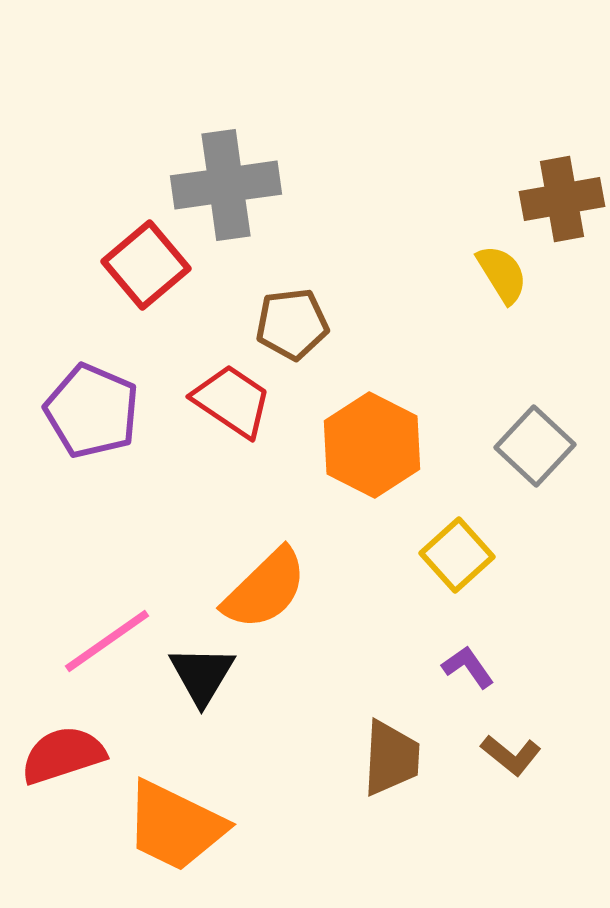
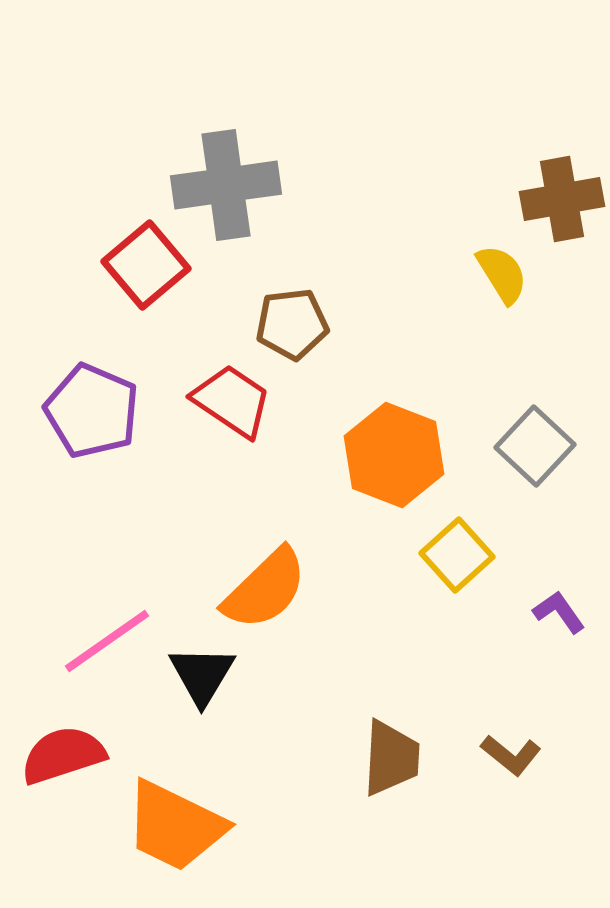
orange hexagon: moved 22 px right, 10 px down; rotated 6 degrees counterclockwise
purple L-shape: moved 91 px right, 55 px up
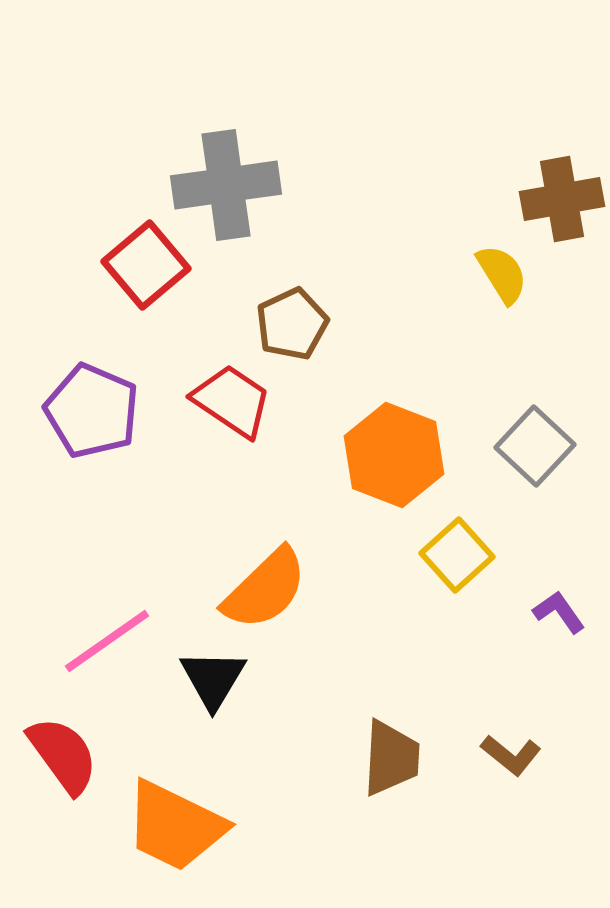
brown pentagon: rotated 18 degrees counterclockwise
black triangle: moved 11 px right, 4 px down
red semicircle: rotated 72 degrees clockwise
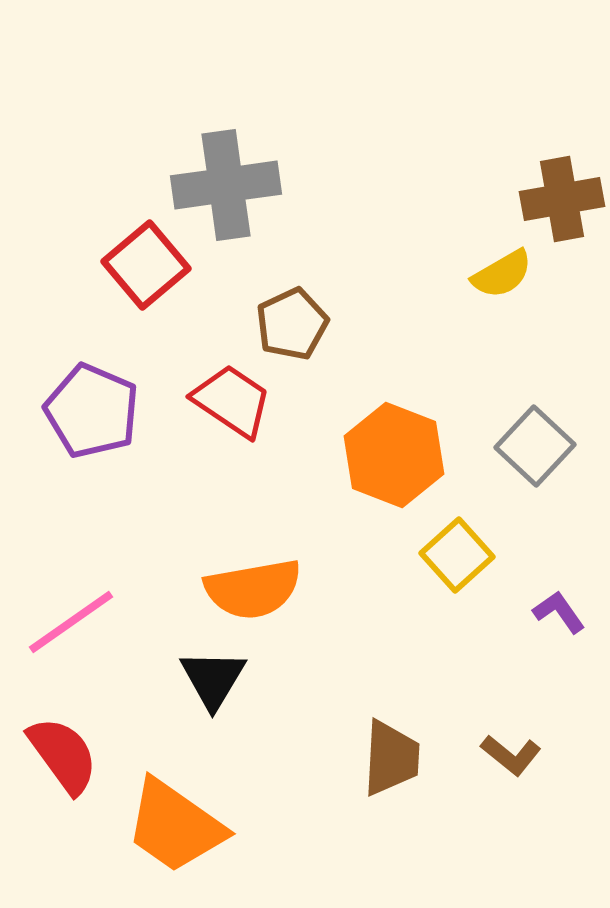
yellow semicircle: rotated 92 degrees clockwise
orange semicircle: moved 12 px left; rotated 34 degrees clockwise
pink line: moved 36 px left, 19 px up
orange trapezoid: rotated 9 degrees clockwise
